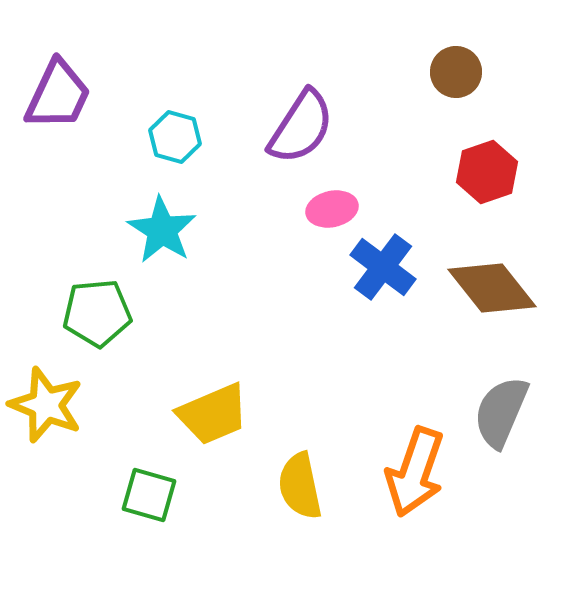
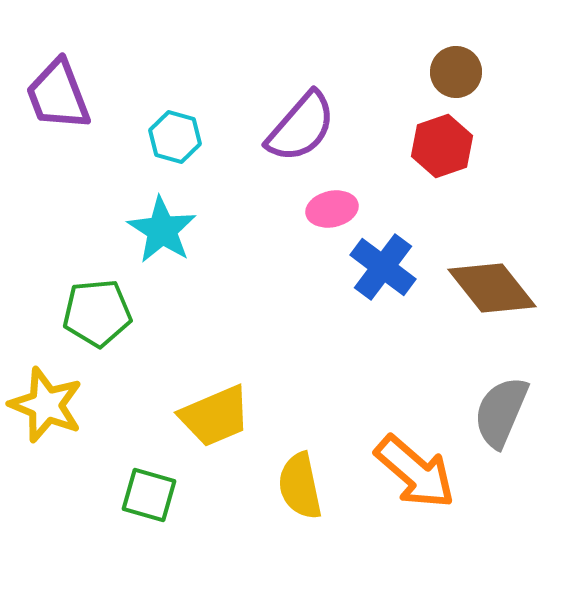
purple trapezoid: rotated 134 degrees clockwise
purple semicircle: rotated 8 degrees clockwise
red hexagon: moved 45 px left, 26 px up
yellow trapezoid: moved 2 px right, 2 px down
orange arrow: rotated 68 degrees counterclockwise
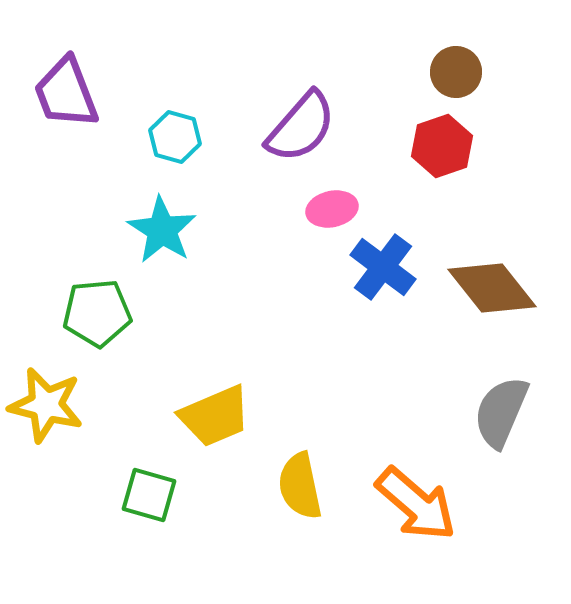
purple trapezoid: moved 8 px right, 2 px up
yellow star: rotated 8 degrees counterclockwise
orange arrow: moved 1 px right, 32 px down
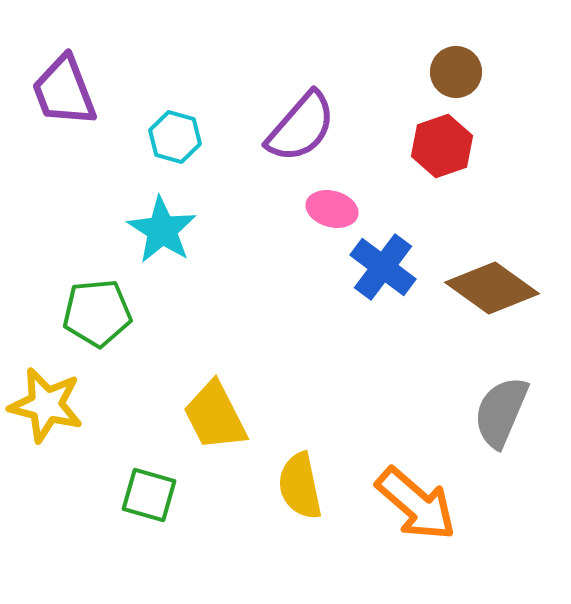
purple trapezoid: moved 2 px left, 2 px up
pink ellipse: rotated 27 degrees clockwise
brown diamond: rotated 16 degrees counterclockwise
yellow trapezoid: rotated 86 degrees clockwise
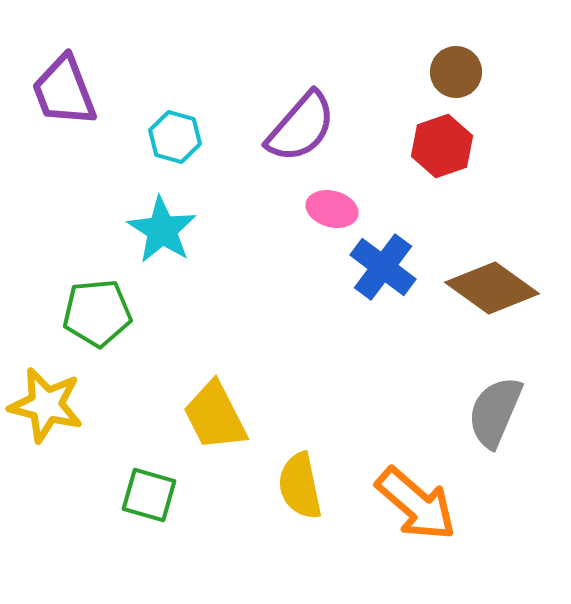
gray semicircle: moved 6 px left
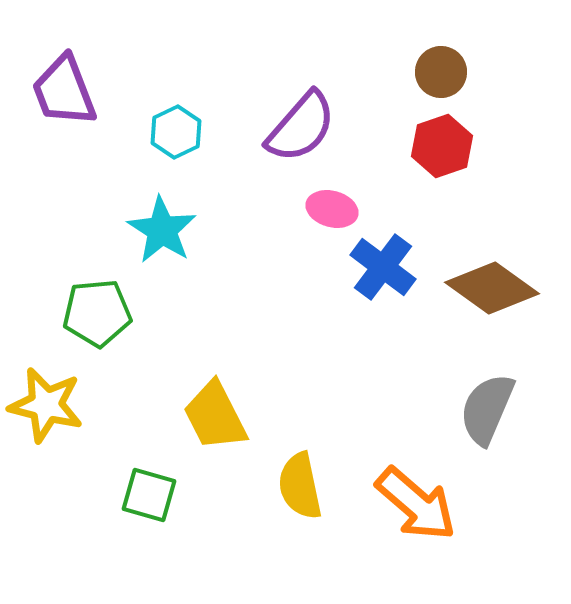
brown circle: moved 15 px left
cyan hexagon: moved 1 px right, 5 px up; rotated 18 degrees clockwise
gray semicircle: moved 8 px left, 3 px up
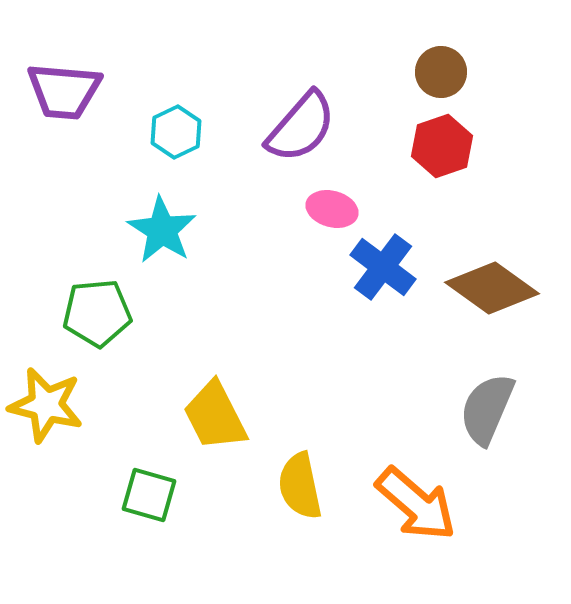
purple trapezoid: rotated 64 degrees counterclockwise
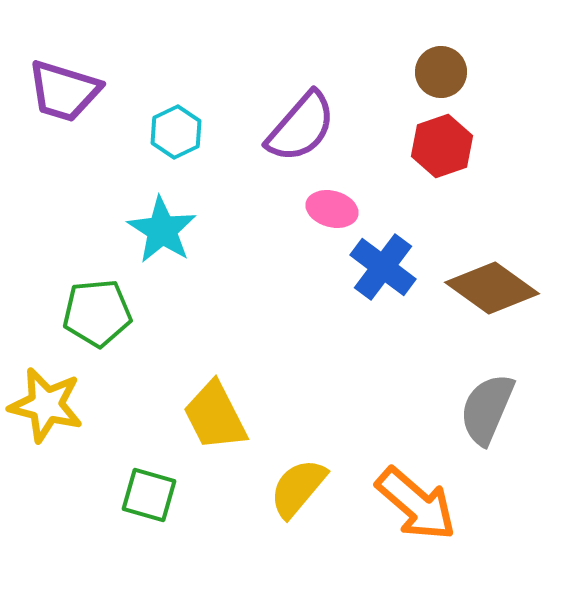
purple trapezoid: rotated 12 degrees clockwise
yellow semicircle: moved 2 px left, 2 px down; rotated 52 degrees clockwise
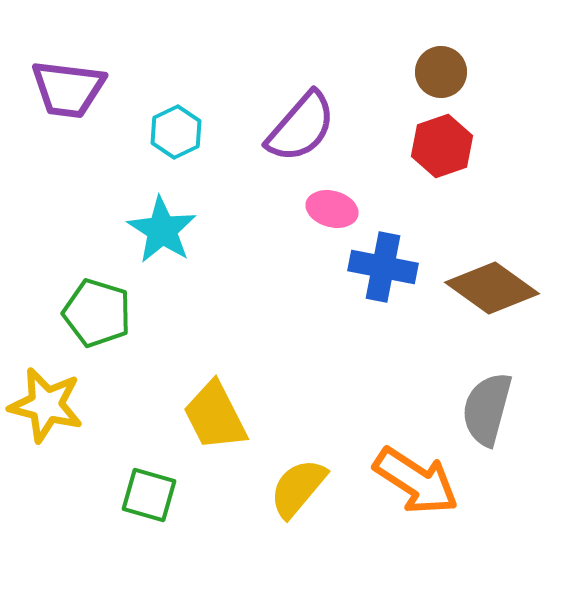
purple trapezoid: moved 4 px right, 2 px up; rotated 10 degrees counterclockwise
blue cross: rotated 26 degrees counterclockwise
green pentagon: rotated 22 degrees clockwise
gray semicircle: rotated 8 degrees counterclockwise
orange arrow: moved 23 px up; rotated 8 degrees counterclockwise
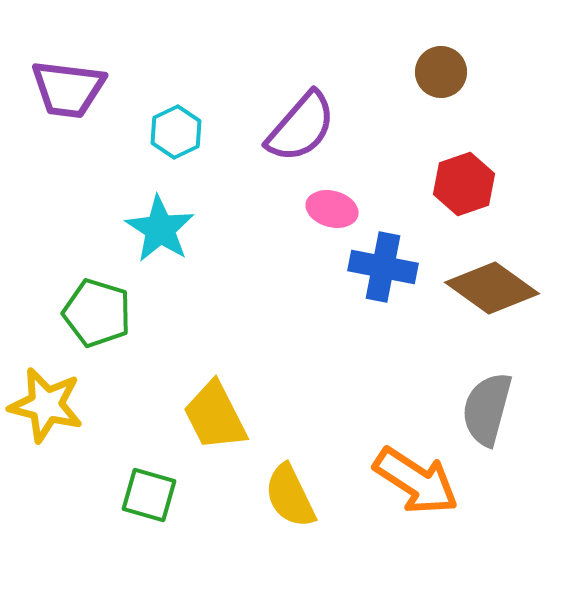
red hexagon: moved 22 px right, 38 px down
cyan star: moved 2 px left, 1 px up
yellow semicircle: moved 8 px left, 8 px down; rotated 66 degrees counterclockwise
